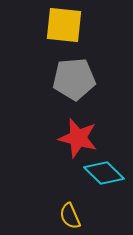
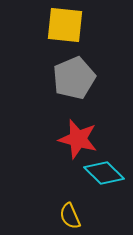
yellow square: moved 1 px right
gray pentagon: moved 1 px up; rotated 18 degrees counterclockwise
red star: moved 1 px down
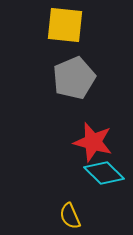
red star: moved 15 px right, 3 px down
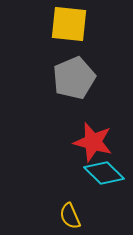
yellow square: moved 4 px right, 1 px up
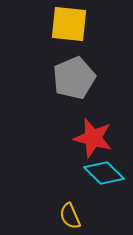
red star: moved 4 px up
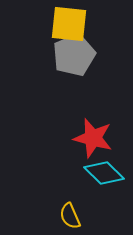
gray pentagon: moved 23 px up
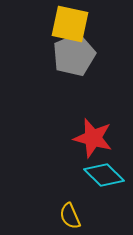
yellow square: moved 1 px right; rotated 6 degrees clockwise
cyan diamond: moved 2 px down
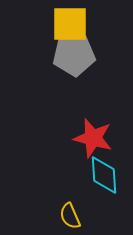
yellow square: rotated 12 degrees counterclockwise
gray pentagon: rotated 18 degrees clockwise
cyan diamond: rotated 42 degrees clockwise
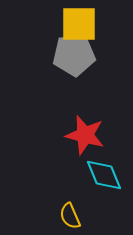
yellow square: moved 9 px right
red star: moved 8 px left, 3 px up
cyan diamond: rotated 18 degrees counterclockwise
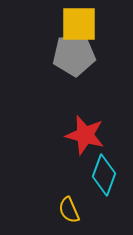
cyan diamond: rotated 42 degrees clockwise
yellow semicircle: moved 1 px left, 6 px up
